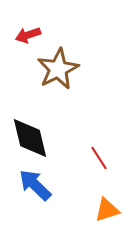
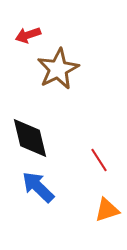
red line: moved 2 px down
blue arrow: moved 3 px right, 2 px down
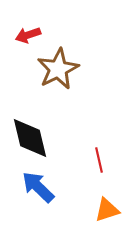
red line: rotated 20 degrees clockwise
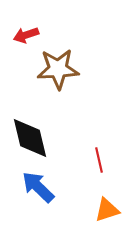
red arrow: moved 2 px left
brown star: rotated 24 degrees clockwise
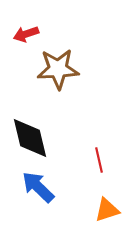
red arrow: moved 1 px up
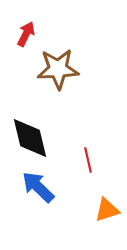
red arrow: rotated 135 degrees clockwise
red line: moved 11 px left
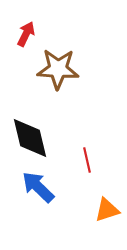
brown star: rotated 6 degrees clockwise
red line: moved 1 px left
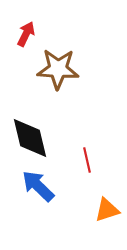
blue arrow: moved 1 px up
